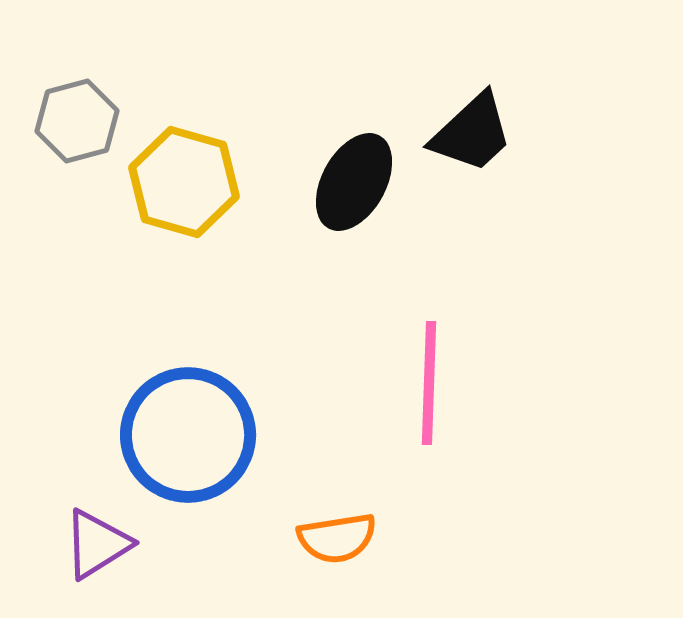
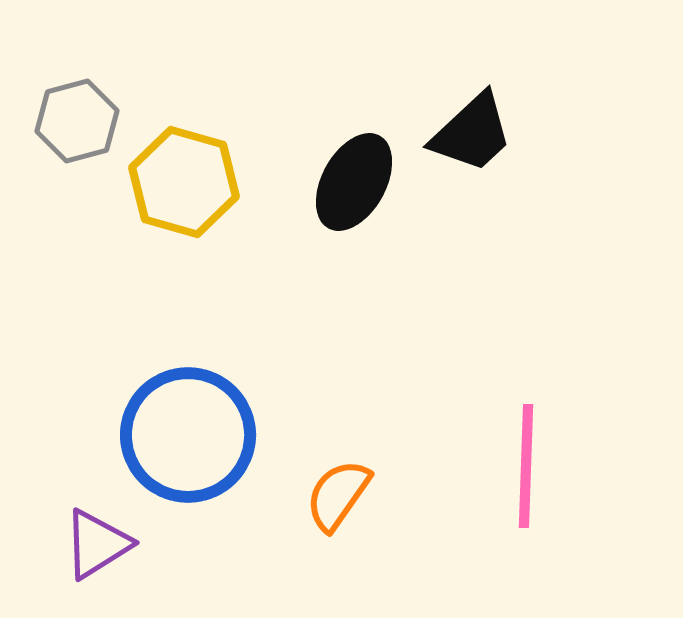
pink line: moved 97 px right, 83 px down
orange semicircle: moved 1 px right, 43 px up; rotated 134 degrees clockwise
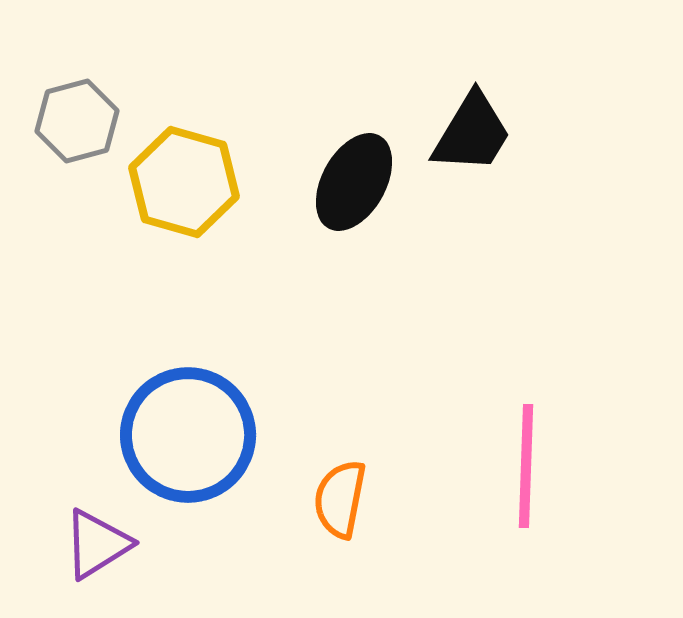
black trapezoid: rotated 16 degrees counterclockwise
orange semicircle: moved 2 px right, 4 px down; rotated 24 degrees counterclockwise
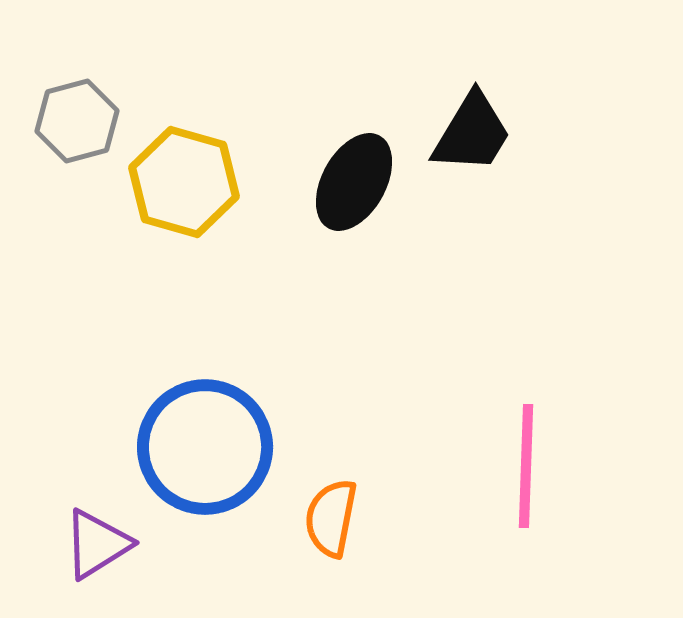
blue circle: moved 17 px right, 12 px down
orange semicircle: moved 9 px left, 19 px down
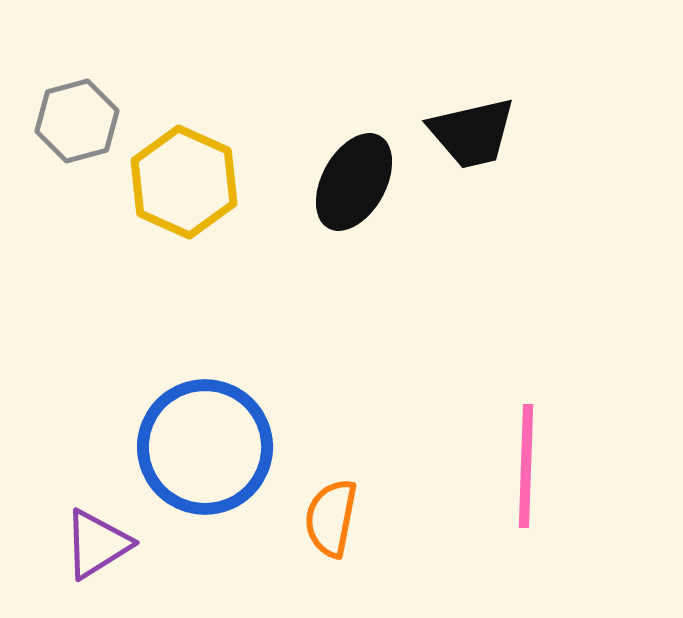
black trapezoid: rotated 46 degrees clockwise
yellow hexagon: rotated 8 degrees clockwise
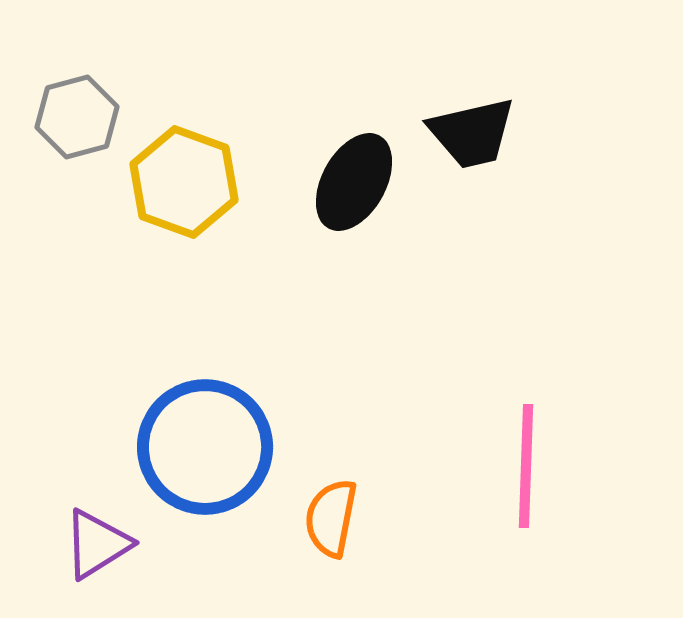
gray hexagon: moved 4 px up
yellow hexagon: rotated 4 degrees counterclockwise
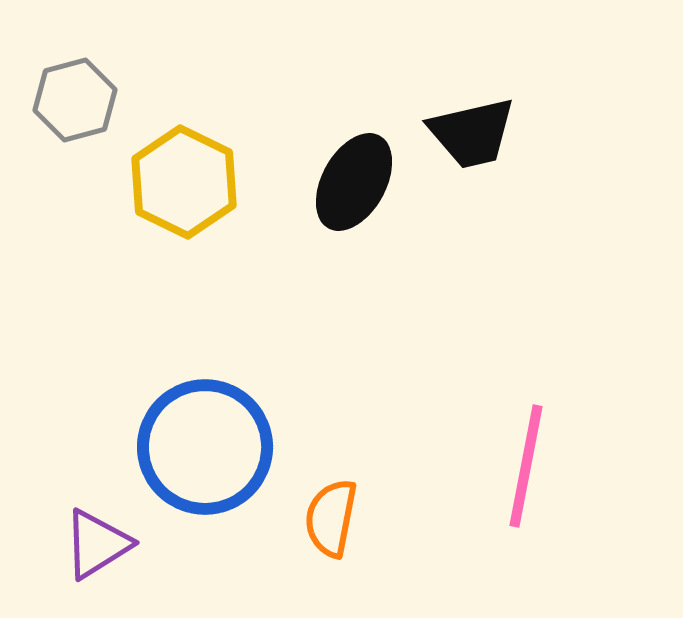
gray hexagon: moved 2 px left, 17 px up
yellow hexagon: rotated 6 degrees clockwise
pink line: rotated 9 degrees clockwise
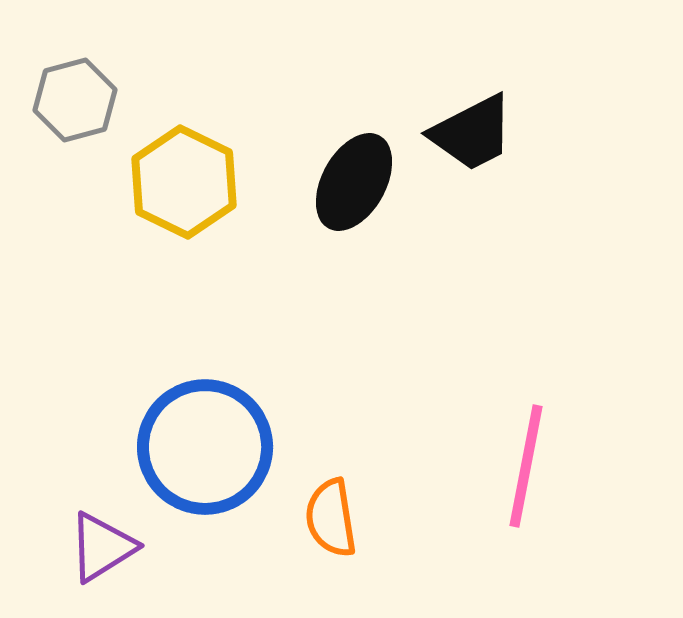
black trapezoid: rotated 14 degrees counterclockwise
orange semicircle: rotated 20 degrees counterclockwise
purple triangle: moved 5 px right, 3 px down
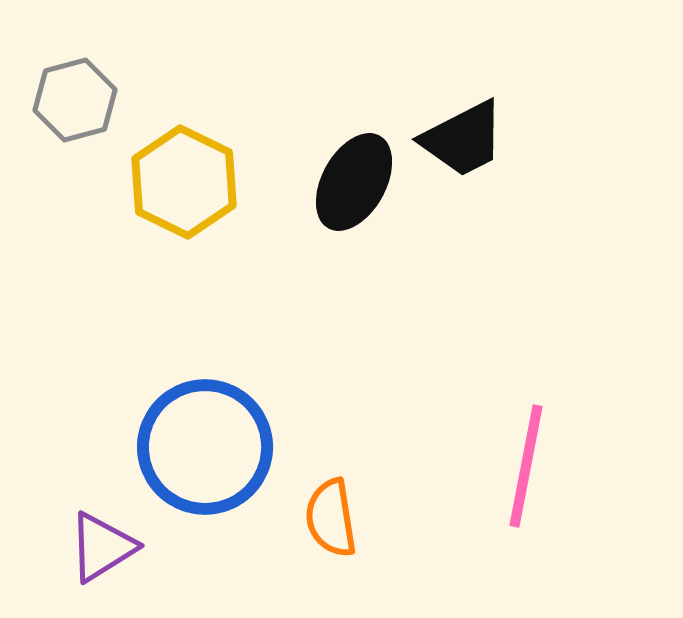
black trapezoid: moved 9 px left, 6 px down
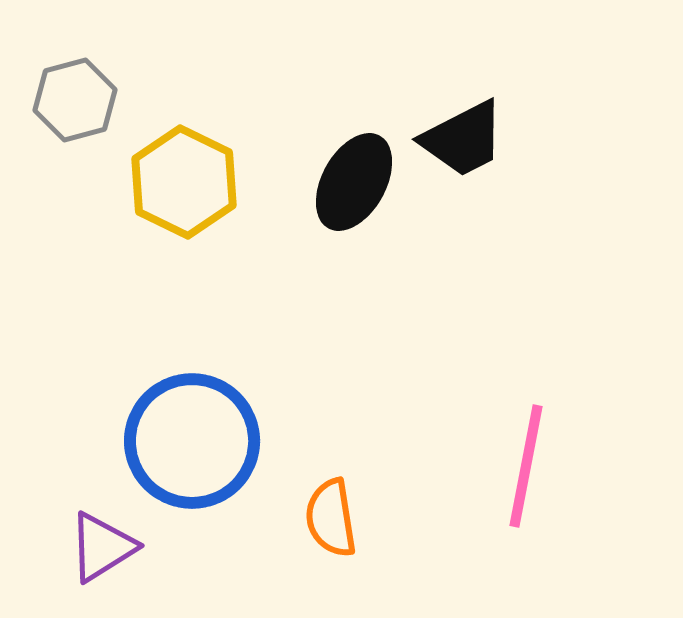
blue circle: moved 13 px left, 6 px up
